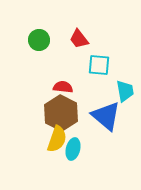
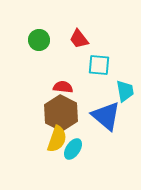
cyan ellipse: rotated 20 degrees clockwise
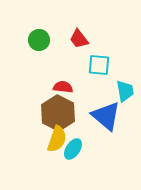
brown hexagon: moved 3 px left
